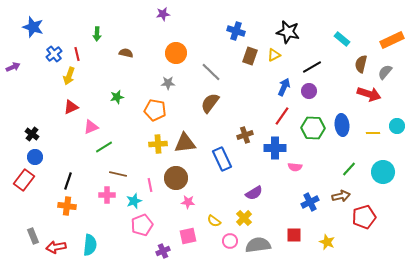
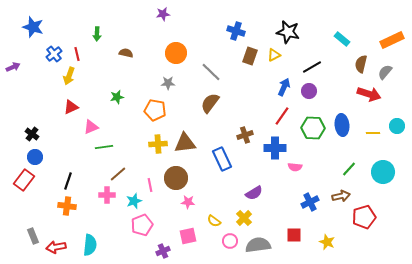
green line at (104, 147): rotated 24 degrees clockwise
brown line at (118, 174): rotated 54 degrees counterclockwise
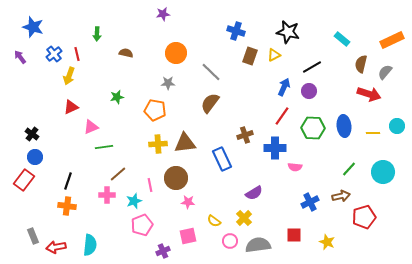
purple arrow at (13, 67): moved 7 px right, 10 px up; rotated 104 degrees counterclockwise
blue ellipse at (342, 125): moved 2 px right, 1 px down
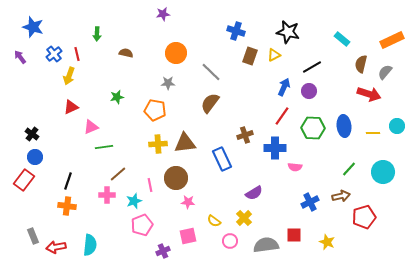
gray semicircle at (258, 245): moved 8 px right
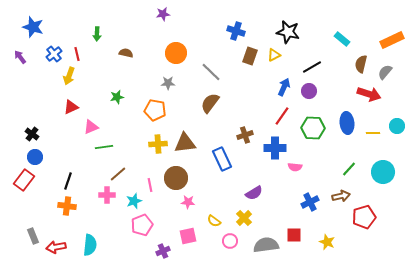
blue ellipse at (344, 126): moved 3 px right, 3 px up
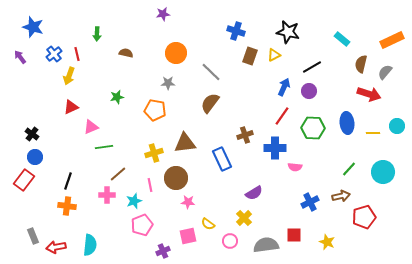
yellow cross at (158, 144): moved 4 px left, 9 px down; rotated 12 degrees counterclockwise
yellow semicircle at (214, 221): moved 6 px left, 3 px down
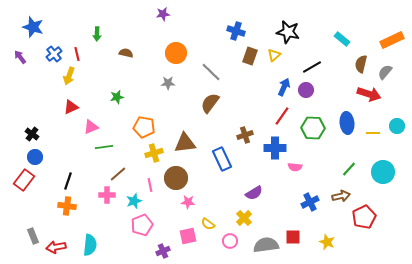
yellow triangle at (274, 55): rotated 16 degrees counterclockwise
purple circle at (309, 91): moved 3 px left, 1 px up
orange pentagon at (155, 110): moved 11 px left, 17 px down
red pentagon at (364, 217): rotated 10 degrees counterclockwise
red square at (294, 235): moved 1 px left, 2 px down
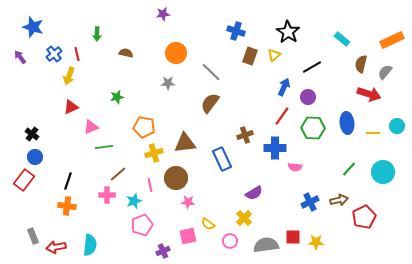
black star at (288, 32): rotated 20 degrees clockwise
purple circle at (306, 90): moved 2 px right, 7 px down
brown arrow at (341, 196): moved 2 px left, 4 px down
yellow star at (327, 242): moved 11 px left; rotated 21 degrees counterclockwise
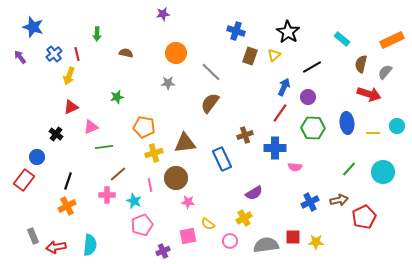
red line at (282, 116): moved 2 px left, 3 px up
black cross at (32, 134): moved 24 px right
blue circle at (35, 157): moved 2 px right
cyan star at (134, 201): rotated 28 degrees counterclockwise
orange cross at (67, 206): rotated 36 degrees counterclockwise
yellow cross at (244, 218): rotated 14 degrees clockwise
